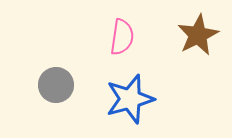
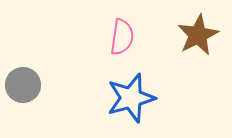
gray circle: moved 33 px left
blue star: moved 1 px right, 1 px up
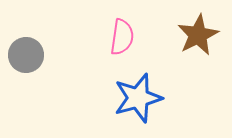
gray circle: moved 3 px right, 30 px up
blue star: moved 7 px right
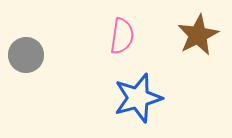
pink semicircle: moved 1 px up
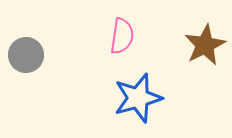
brown star: moved 7 px right, 10 px down
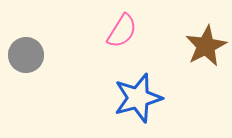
pink semicircle: moved 5 px up; rotated 24 degrees clockwise
brown star: moved 1 px right, 1 px down
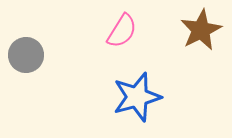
brown star: moved 5 px left, 16 px up
blue star: moved 1 px left, 1 px up
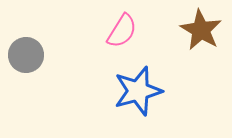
brown star: rotated 15 degrees counterclockwise
blue star: moved 1 px right, 6 px up
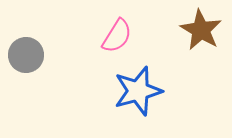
pink semicircle: moved 5 px left, 5 px down
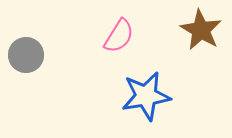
pink semicircle: moved 2 px right
blue star: moved 8 px right, 5 px down; rotated 6 degrees clockwise
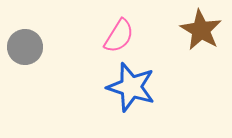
gray circle: moved 1 px left, 8 px up
blue star: moved 15 px left, 9 px up; rotated 27 degrees clockwise
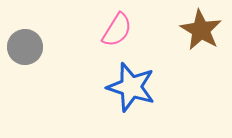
pink semicircle: moved 2 px left, 6 px up
